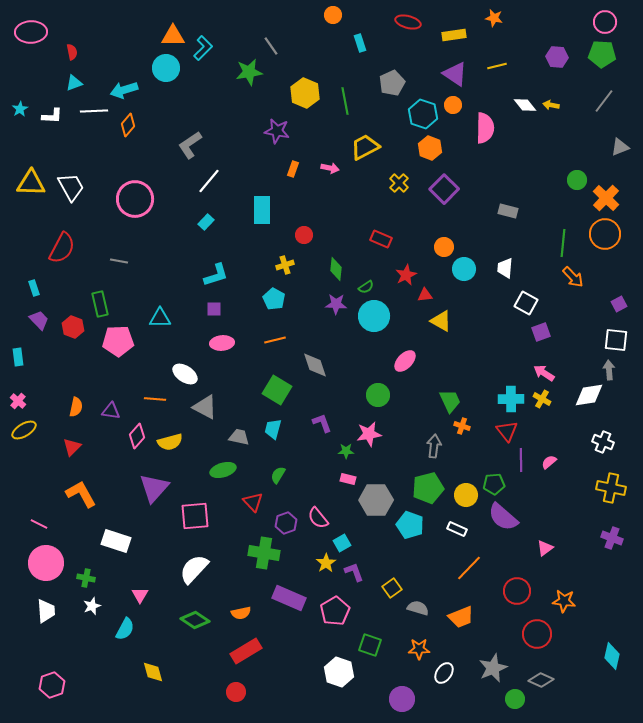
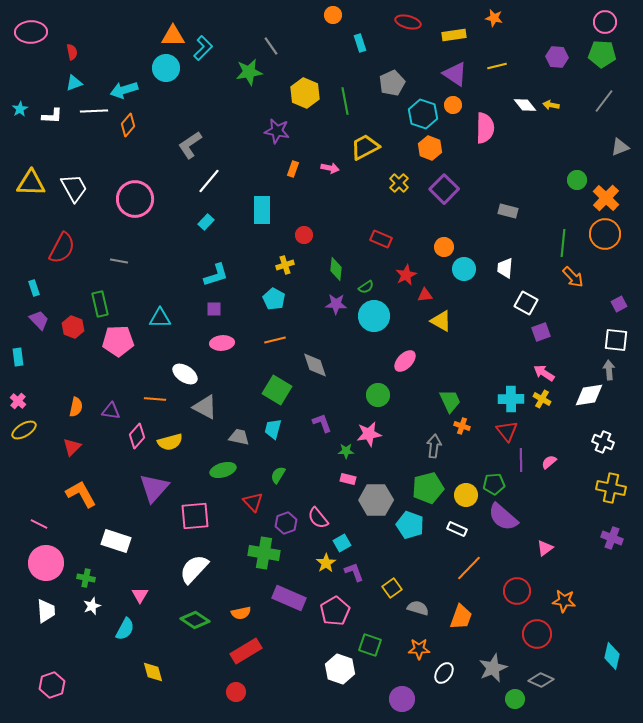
white trapezoid at (71, 187): moved 3 px right, 1 px down
orange trapezoid at (461, 617): rotated 48 degrees counterclockwise
white hexagon at (339, 672): moved 1 px right, 3 px up
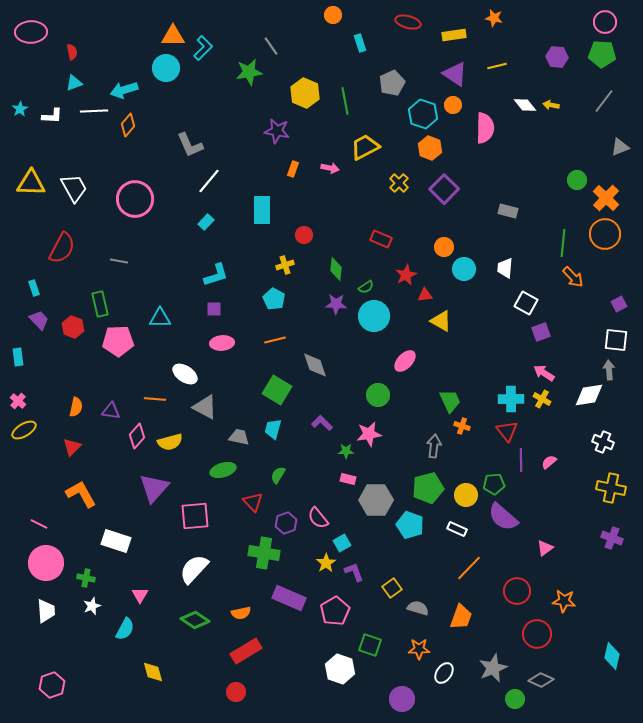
gray L-shape at (190, 145): rotated 80 degrees counterclockwise
purple L-shape at (322, 423): rotated 25 degrees counterclockwise
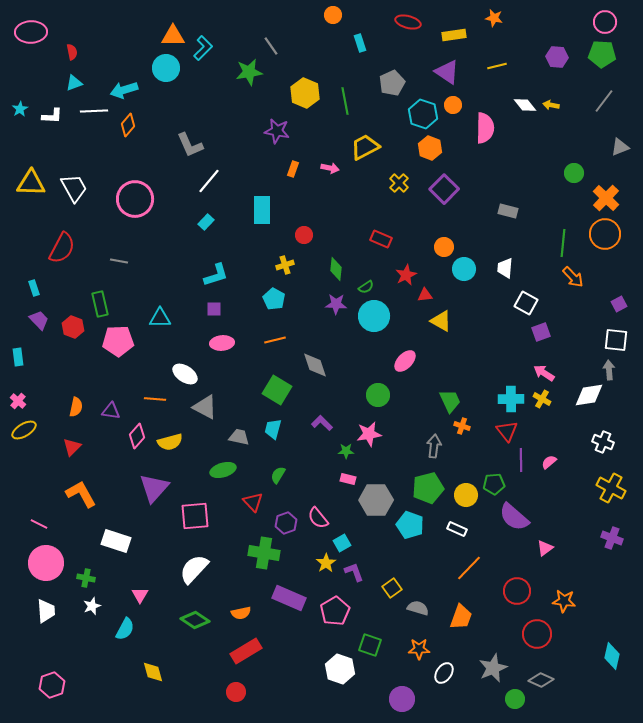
purple triangle at (455, 74): moved 8 px left, 2 px up
green circle at (577, 180): moved 3 px left, 7 px up
yellow cross at (611, 488): rotated 16 degrees clockwise
purple semicircle at (503, 517): moved 11 px right
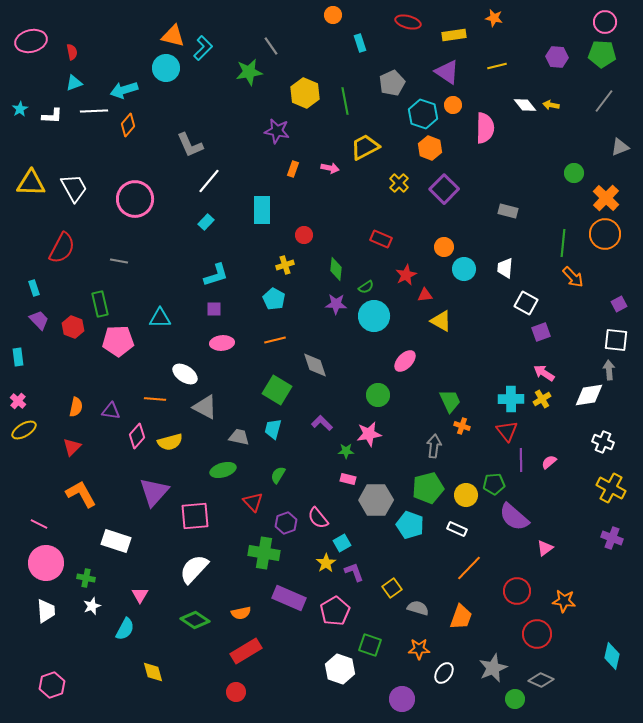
pink ellipse at (31, 32): moved 9 px down; rotated 12 degrees counterclockwise
orange triangle at (173, 36): rotated 15 degrees clockwise
yellow cross at (542, 399): rotated 30 degrees clockwise
purple triangle at (154, 488): moved 4 px down
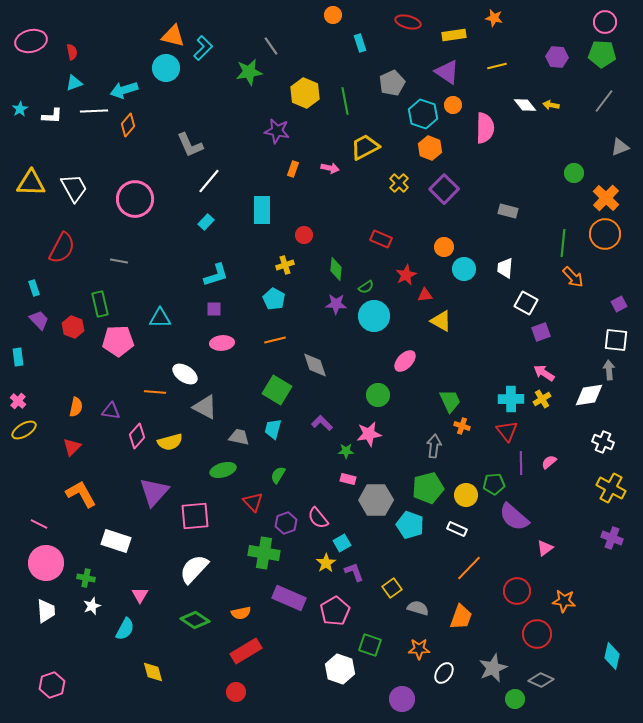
orange line at (155, 399): moved 7 px up
purple line at (521, 460): moved 3 px down
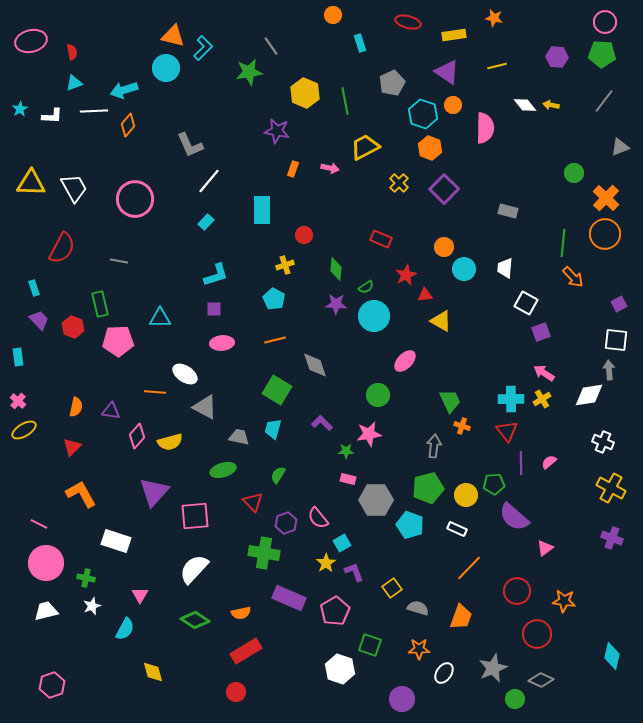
white trapezoid at (46, 611): rotated 100 degrees counterclockwise
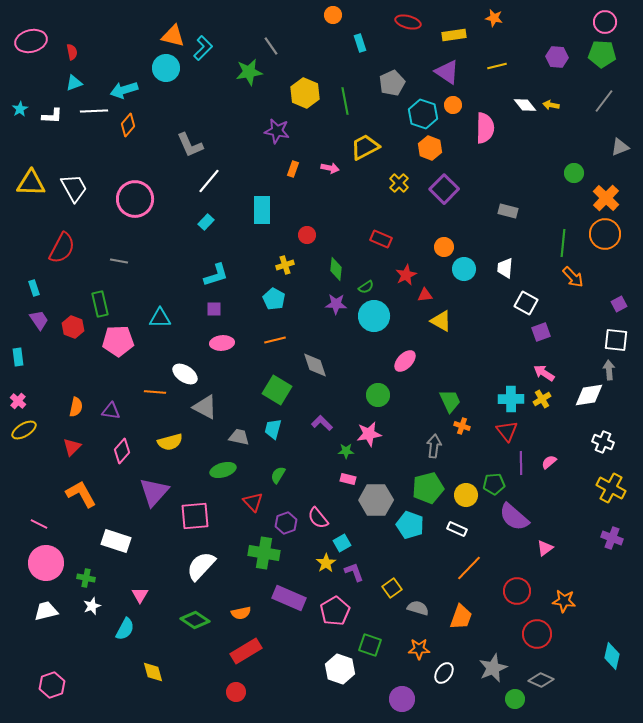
red circle at (304, 235): moved 3 px right
purple trapezoid at (39, 320): rotated 10 degrees clockwise
pink diamond at (137, 436): moved 15 px left, 15 px down
white semicircle at (194, 569): moved 7 px right, 3 px up
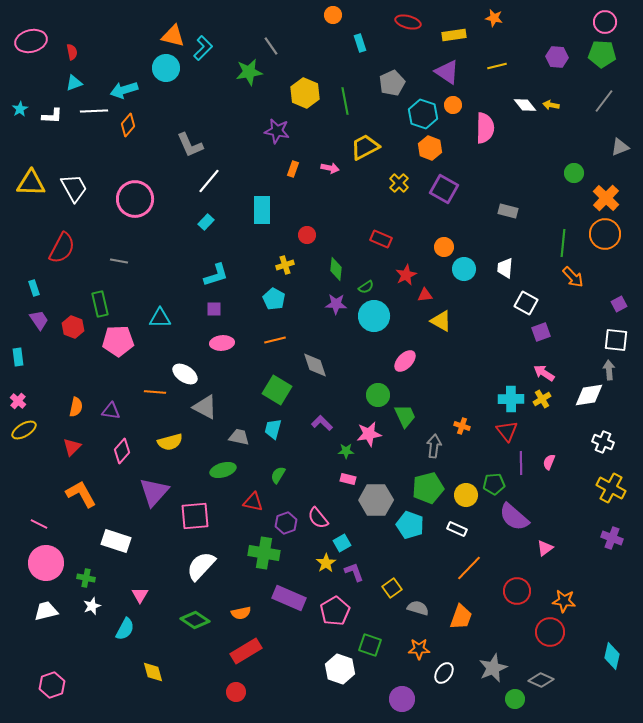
purple square at (444, 189): rotated 16 degrees counterclockwise
green trapezoid at (450, 401): moved 45 px left, 15 px down
pink semicircle at (549, 462): rotated 28 degrees counterclockwise
red triangle at (253, 502): rotated 35 degrees counterclockwise
red circle at (537, 634): moved 13 px right, 2 px up
